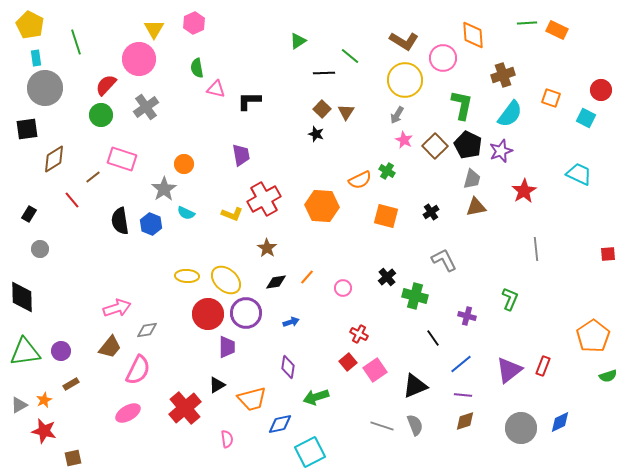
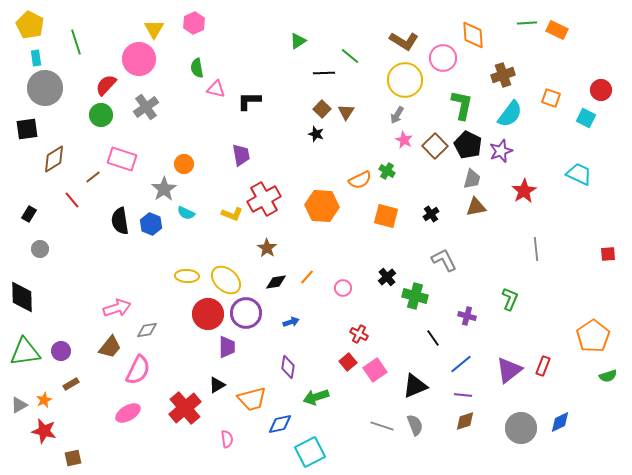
black cross at (431, 212): moved 2 px down
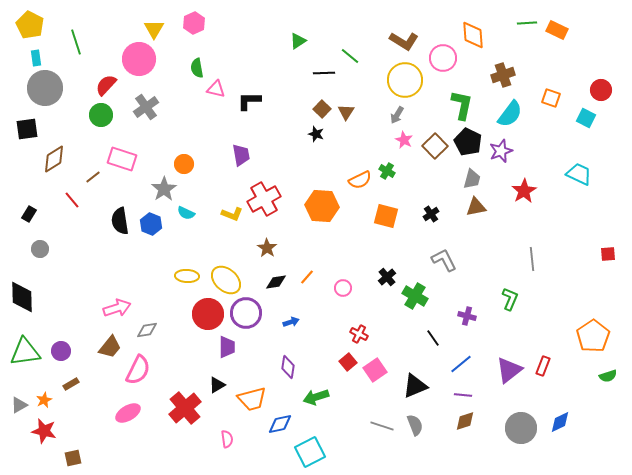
black pentagon at (468, 145): moved 3 px up
gray line at (536, 249): moved 4 px left, 10 px down
green cross at (415, 296): rotated 15 degrees clockwise
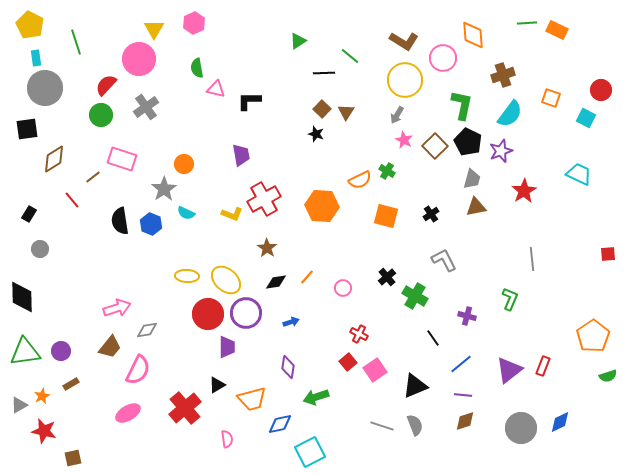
orange star at (44, 400): moved 2 px left, 4 px up
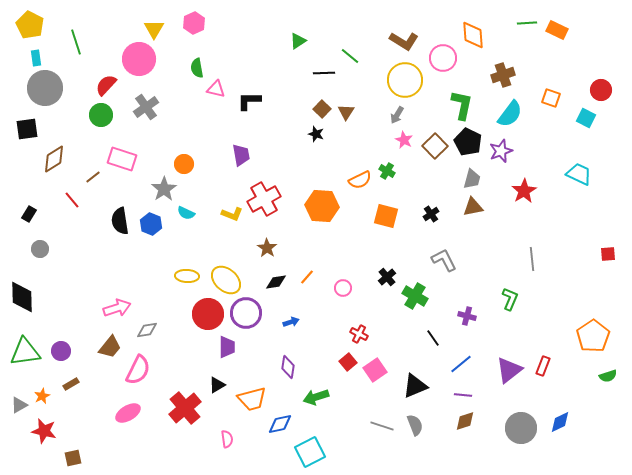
brown triangle at (476, 207): moved 3 px left
